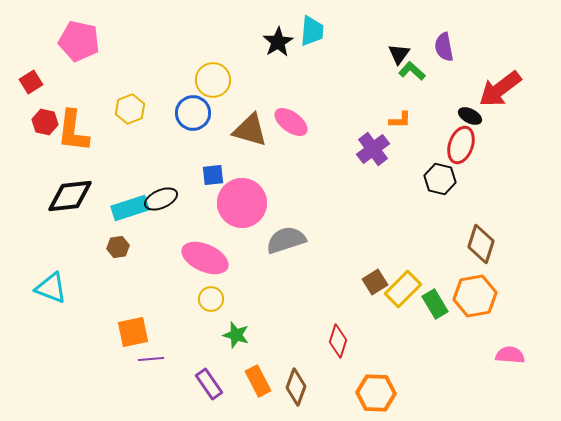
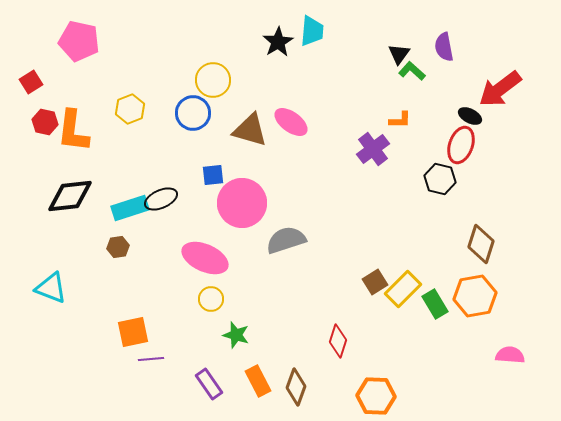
orange hexagon at (376, 393): moved 3 px down
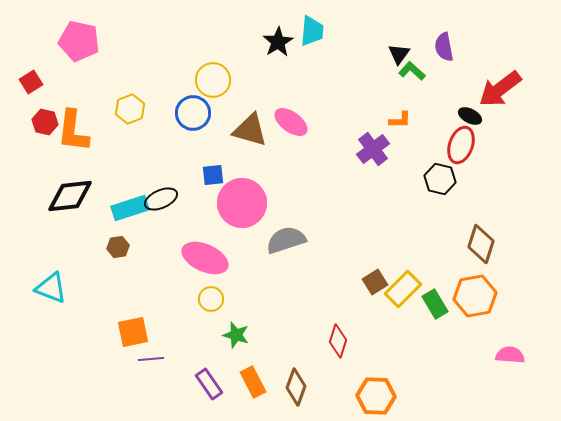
orange rectangle at (258, 381): moved 5 px left, 1 px down
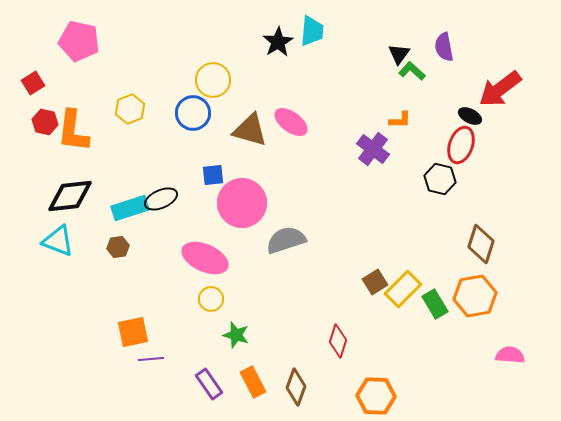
red square at (31, 82): moved 2 px right, 1 px down
purple cross at (373, 149): rotated 16 degrees counterclockwise
cyan triangle at (51, 288): moved 7 px right, 47 px up
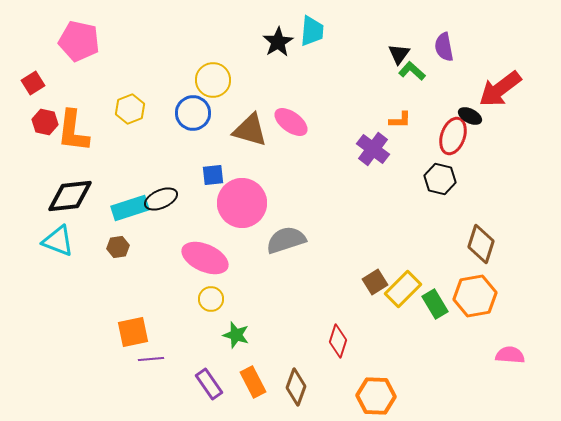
red ellipse at (461, 145): moved 8 px left, 9 px up
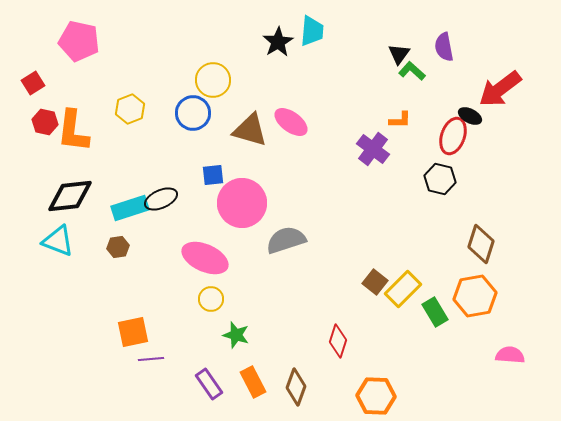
brown square at (375, 282): rotated 20 degrees counterclockwise
green rectangle at (435, 304): moved 8 px down
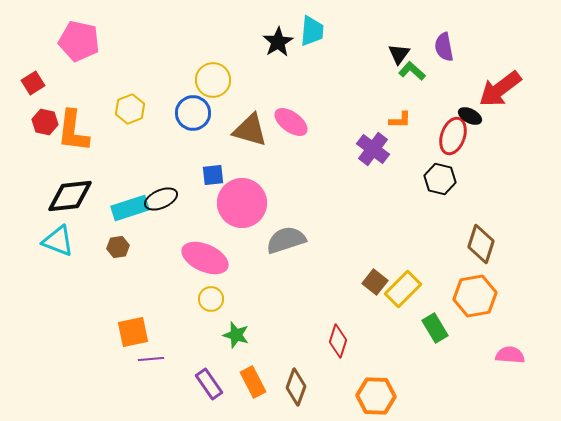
green rectangle at (435, 312): moved 16 px down
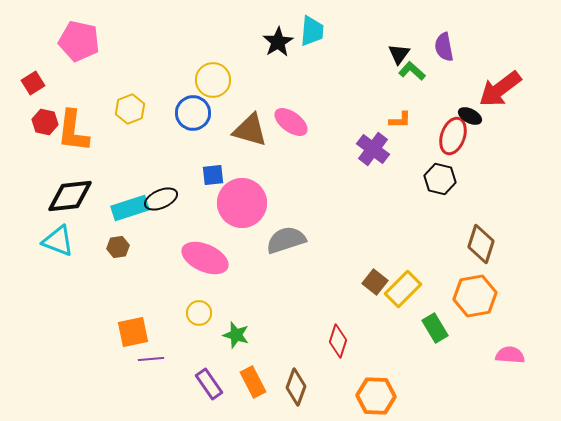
yellow circle at (211, 299): moved 12 px left, 14 px down
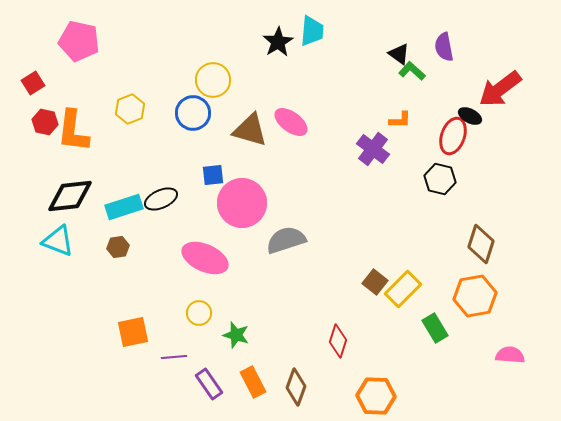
black triangle at (399, 54): rotated 30 degrees counterclockwise
cyan rectangle at (130, 208): moved 6 px left, 1 px up
purple line at (151, 359): moved 23 px right, 2 px up
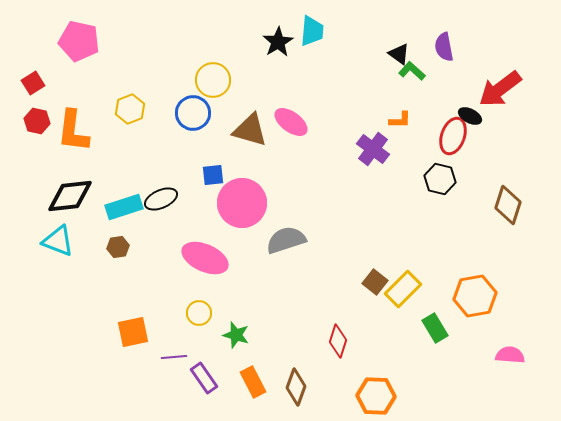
red hexagon at (45, 122): moved 8 px left, 1 px up
brown diamond at (481, 244): moved 27 px right, 39 px up
purple rectangle at (209, 384): moved 5 px left, 6 px up
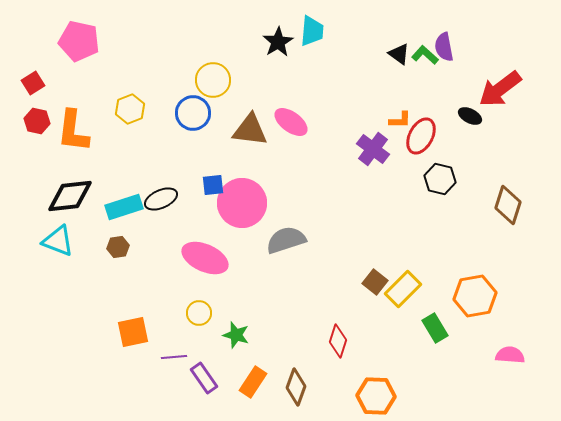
green L-shape at (412, 71): moved 13 px right, 16 px up
brown triangle at (250, 130): rotated 9 degrees counterclockwise
red ellipse at (453, 136): moved 32 px left; rotated 9 degrees clockwise
blue square at (213, 175): moved 10 px down
orange rectangle at (253, 382): rotated 60 degrees clockwise
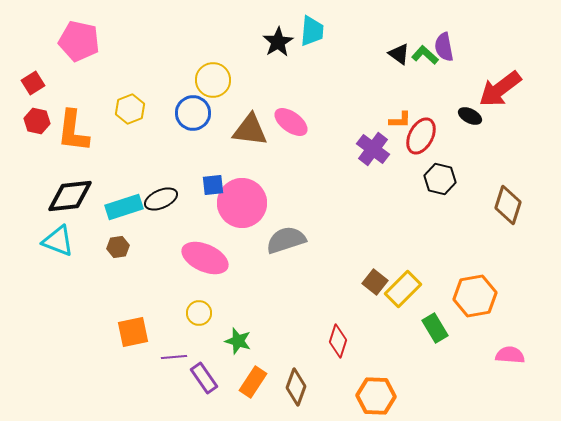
green star at (236, 335): moved 2 px right, 6 px down
